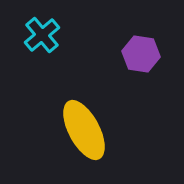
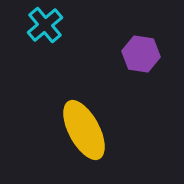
cyan cross: moved 3 px right, 10 px up
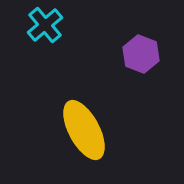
purple hexagon: rotated 12 degrees clockwise
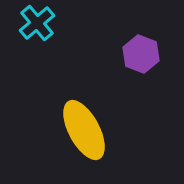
cyan cross: moved 8 px left, 2 px up
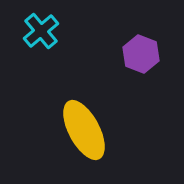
cyan cross: moved 4 px right, 8 px down
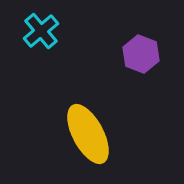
yellow ellipse: moved 4 px right, 4 px down
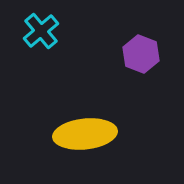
yellow ellipse: moved 3 px left; rotated 68 degrees counterclockwise
